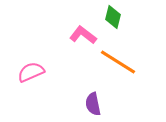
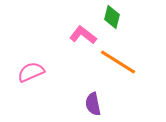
green diamond: moved 1 px left
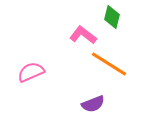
orange line: moved 9 px left, 2 px down
purple semicircle: rotated 100 degrees counterclockwise
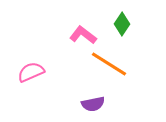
green diamond: moved 10 px right, 7 px down; rotated 20 degrees clockwise
purple semicircle: rotated 10 degrees clockwise
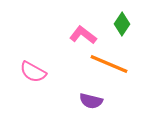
orange line: rotated 9 degrees counterclockwise
pink semicircle: moved 2 px right; rotated 128 degrees counterclockwise
purple semicircle: moved 2 px left, 3 px up; rotated 25 degrees clockwise
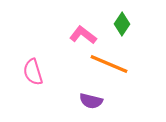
pink semicircle: rotated 44 degrees clockwise
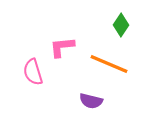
green diamond: moved 1 px left, 1 px down
pink L-shape: moved 21 px left, 12 px down; rotated 44 degrees counterclockwise
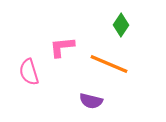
pink semicircle: moved 4 px left
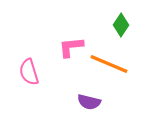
pink L-shape: moved 9 px right
purple semicircle: moved 2 px left, 1 px down
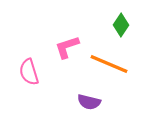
pink L-shape: moved 4 px left; rotated 12 degrees counterclockwise
